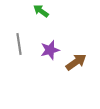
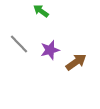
gray line: rotated 35 degrees counterclockwise
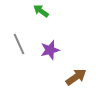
gray line: rotated 20 degrees clockwise
brown arrow: moved 15 px down
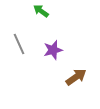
purple star: moved 3 px right
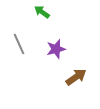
green arrow: moved 1 px right, 1 px down
purple star: moved 3 px right, 1 px up
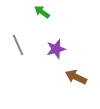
gray line: moved 1 px left, 1 px down
brown arrow: rotated 120 degrees counterclockwise
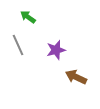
green arrow: moved 14 px left, 5 px down
purple star: moved 1 px down
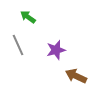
brown arrow: moved 1 px up
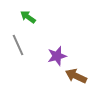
purple star: moved 1 px right, 6 px down
